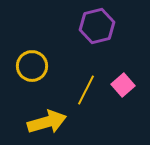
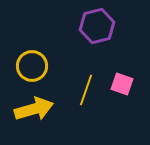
pink square: moved 1 px left, 1 px up; rotated 30 degrees counterclockwise
yellow line: rotated 8 degrees counterclockwise
yellow arrow: moved 13 px left, 13 px up
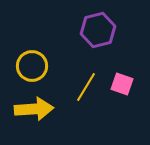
purple hexagon: moved 1 px right, 4 px down
yellow line: moved 3 px up; rotated 12 degrees clockwise
yellow arrow: rotated 12 degrees clockwise
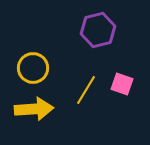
yellow circle: moved 1 px right, 2 px down
yellow line: moved 3 px down
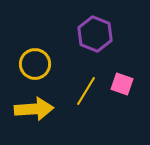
purple hexagon: moved 3 px left, 4 px down; rotated 24 degrees counterclockwise
yellow circle: moved 2 px right, 4 px up
yellow line: moved 1 px down
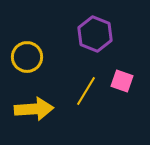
yellow circle: moved 8 px left, 7 px up
pink square: moved 3 px up
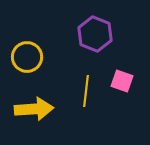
yellow line: rotated 24 degrees counterclockwise
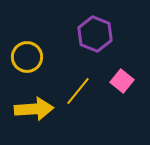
pink square: rotated 20 degrees clockwise
yellow line: moved 8 px left; rotated 32 degrees clockwise
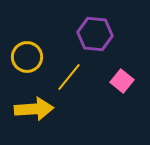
purple hexagon: rotated 16 degrees counterclockwise
yellow line: moved 9 px left, 14 px up
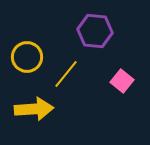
purple hexagon: moved 3 px up
yellow line: moved 3 px left, 3 px up
